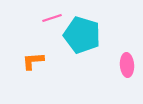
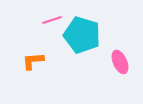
pink line: moved 2 px down
pink ellipse: moved 7 px left, 3 px up; rotated 20 degrees counterclockwise
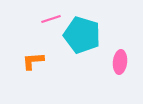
pink line: moved 1 px left, 1 px up
pink ellipse: rotated 30 degrees clockwise
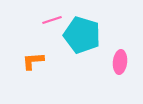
pink line: moved 1 px right, 1 px down
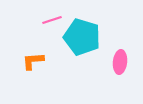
cyan pentagon: moved 2 px down
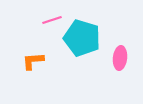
cyan pentagon: moved 1 px down
pink ellipse: moved 4 px up
